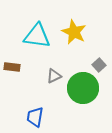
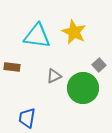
blue trapezoid: moved 8 px left, 1 px down
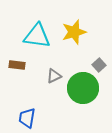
yellow star: rotated 30 degrees clockwise
brown rectangle: moved 5 px right, 2 px up
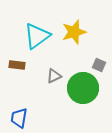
cyan triangle: rotated 44 degrees counterclockwise
gray square: rotated 24 degrees counterclockwise
blue trapezoid: moved 8 px left
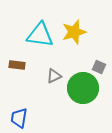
cyan triangle: moved 3 px right, 1 px up; rotated 44 degrees clockwise
gray square: moved 2 px down
